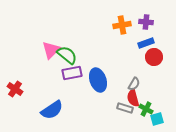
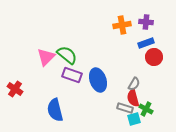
pink triangle: moved 5 px left, 7 px down
purple rectangle: moved 2 px down; rotated 30 degrees clockwise
blue semicircle: moved 3 px right; rotated 110 degrees clockwise
cyan square: moved 23 px left
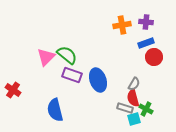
red cross: moved 2 px left, 1 px down
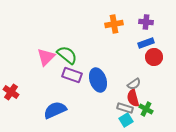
orange cross: moved 8 px left, 1 px up
gray semicircle: rotated 24 degrees clockwise
red cross: moved 2 px left, 2 px down
blue semicircle: rotated 80 degrees clockwise
cyan square: moved 8 px left, 1 px down; rotated 16 degrees counterclockwise
